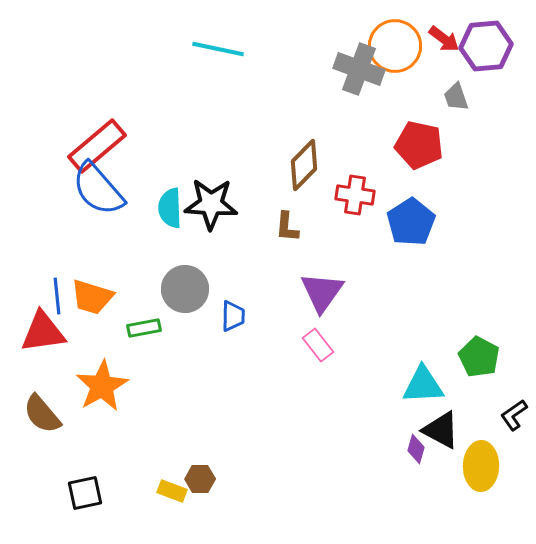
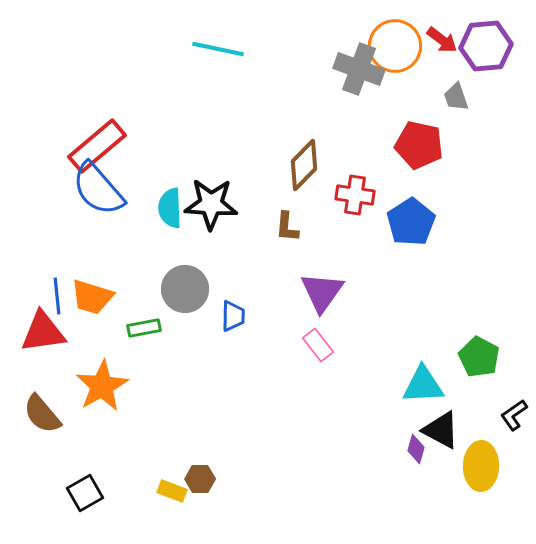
red arrow: moved 2 px left, 1 px down
black square: rotated 18 degrees counterclockwise
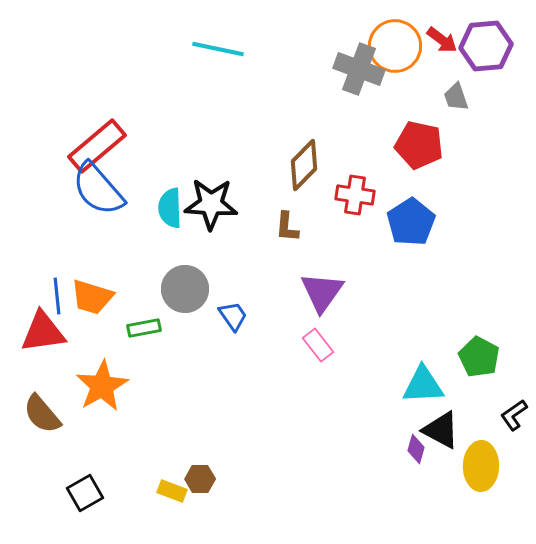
blue trapezoid: rotated 36 degrees counterclockwise
